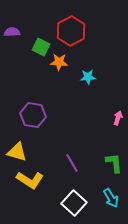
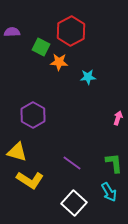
purple hexagon: rotated 20 degrees clockwise
purple line: rotated 24 degrees counterclockwise
cyan arrow: moved 2 px left, 6 px up
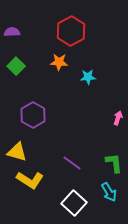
green square: moved 25 px left, 19 px down; rotated 18 degrees clockwise
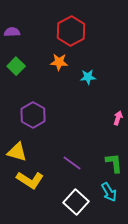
white square: moved 2 px right, 1 px up
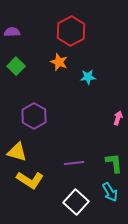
orange star: rotated 18 degrees clockwise
purple hexagon: moved 1 px right, 1 px down
purple line: moved 2 px right; rotated 42 degrees counterclockwise
cyan arrow: moved 1 px right
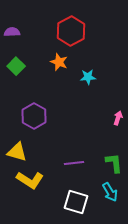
white square: rotated 25 degrees counterclockwise
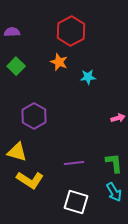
pink arrow: rotated 56 degrees clockwise
cyan arrow: moved 4 px right
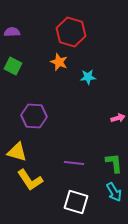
red hexagon: moved 1 px down; rotated 16 degrees counterclockwise
green square: moved 3 px left; rotated 18 degrees counterclockwise
purple hexagon: rotated 25 degrees counterclockwise
purple line: rotated 12 degrees clockwise
yellow L-shape: rotated 24 degrees clockwise
